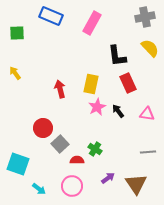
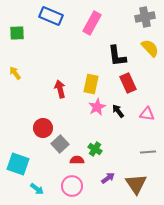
cyan arrow: moved 2 px left
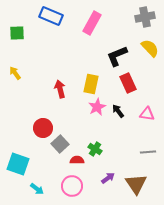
black L-shape: rotated 75 degrees clockwise
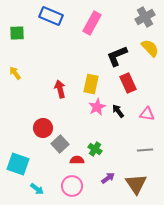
gray cross: rotated 18 degrees counterclockwise
gray line: moved 3 px left, 2 px up
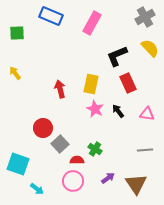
pink star: moved 2 px left, 2 px down; rotated 18 degrees counterclockwise
pink circle: moved 1 px right, 5 px up
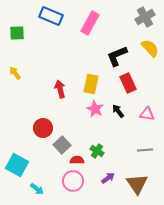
pink rectangle: moved 2 px left
gray square: moved 2 px right, 1 px down
green cross: moved 2 px right, 2 px down
cyan square: moved 1 px left, 1 px down; rotated 10 degrees clockwise
brown triangle: moved 1 px right
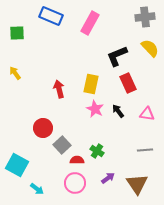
gray cross: rotated 24 degrees clockwise
red arrow: moved 1 px left
pink circle: moved 2 px right, 2 px down
